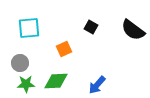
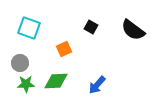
cyan square: rotated 25 degrees clockwise
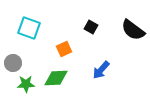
gray circle: moved 7 px left
green diamond: moved 3 px up
blue arrow: moved 4 px right, 15 px up
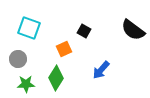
black square: moved 7 px left, 4 px down
gray circle: moved 5 px right, 4 px up
green diamond: rotated 55 degrees counterclockwise
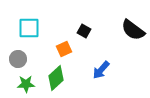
cyan square: rotated 20 degrees counterclockwise
green diamond: rotated 15 degrees clockwise
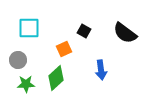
black semicircle: moved 8 px left, 3 px down
gray circle: moved 1 px down
blue arrow: rotated 48 degrees counterclockwise
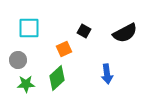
black semicircle: rotated 65 degrees counterclockwise
blue arrow: moved 6 px right, 4 px down
green diamond: moved 1 px right
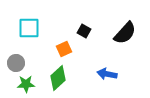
black semicircle: rotated 20 degrees counterclockwise
gray circle: moved 2 px left, 3 px down
blue arrow: rotated 108 degrees clockwise
green diamond: moved 1 px right
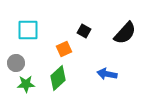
cyan square: moved 1 px left, 2 px down
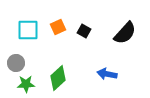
orange square: moved 6 px left, 22 px up
